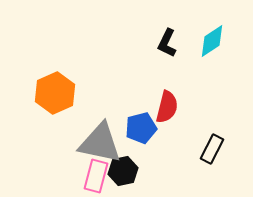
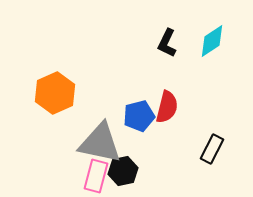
blue pentagon: moved 2 px left, 12 px up
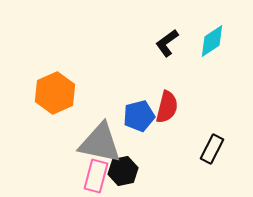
black L-shape: rotated 28 degrees clockwise
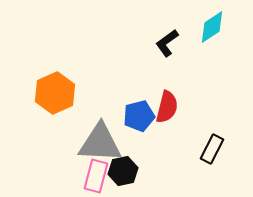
cyan diamond: moved 14 px up
gray triangle: rotated 9 degrees counterclockwise
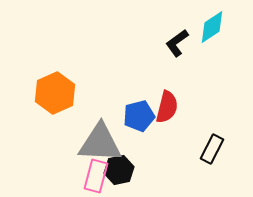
black L-shape: moved 10 px right
black hexagon: moved 4 px left, 1 px up
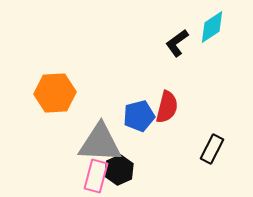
orange hexagon: rotated 21 degrees clockwise
black hexagon: rotated 12 degrees counterclockwise
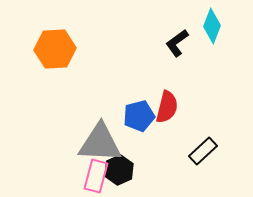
cyan diamond: moved 1 px up; rotated 36 degrees counterclockwise
orange hexagon: moved 44 px up
black rectangle: moved 9 px left, 2 px down; rotated 20 degrees clockwise
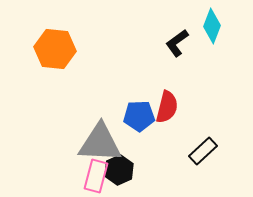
orange hexagon: rotated 9 degrees clockwise
blue pentagon: rotated 12 degrees clockwise
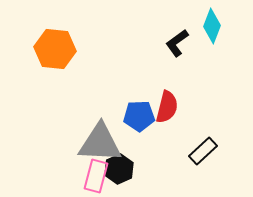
black hexagon: moved 1 px up
